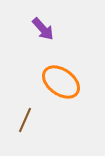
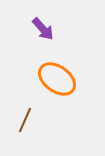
orange ellipse: moved 4 px left, 3 px up
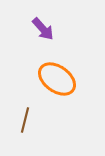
brown line: rotated 10 degrees counterclockwise
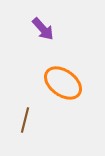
orange ellipse: moved 6 px right, 4 px down
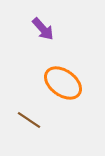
brown line: moved 4 px right; rotated 70 degrees counterclockwise
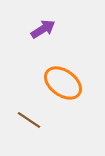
purple arrow: rotated 80 degrees counterclockwise
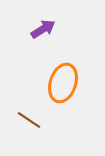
orange ellipse: rotated 72 degrees clockwise
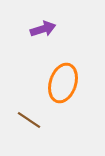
purple arrow: rotated 15 degrees clockwise
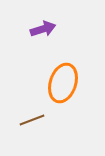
brown line: moved 3 px right; rotated 55 degrees counterclockwise
